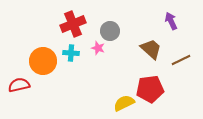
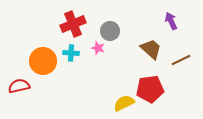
red semicircle: moved 1 px down
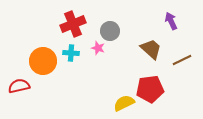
brown line: moved 1 px right
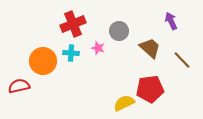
gray circle: moved 9 px right
brown trapezoid: moved 1 px left, 1 px up
brown line: rotated 72 degrees clockwise
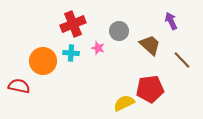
brown trapezoid: moved 3 px up
red semicircle: rotated 25 degrees clockwise
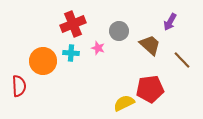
purple arrow: moved 1 px left, 1 px down; rotated 126 degrees counterclockwise
red semicircle: rotated 75 degrees clockwise
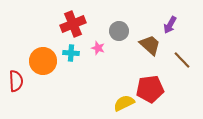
purple arrow: moved 3 px down
red semicircle: moved 3 px left, 5 px up
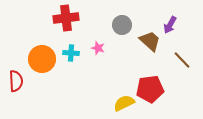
red cross: moved 7 px left, 6 px up; rotated 15 degrees clockwise
gray circle: moved 3 px right, 6 px up
brown trapezoid: moved 4 px up
orange circle: moved 1 px left, 2 px up
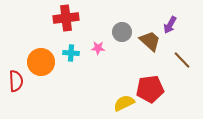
gray circle: moved 7 px down
pink star: rotated 16 degrees counterclockwise
orange circle: moved 1 px left, 3 px down
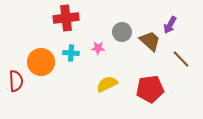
brown line: moved 1 px left, 1 px up
yellow semicircle: moved 17 px left, 19 px up
